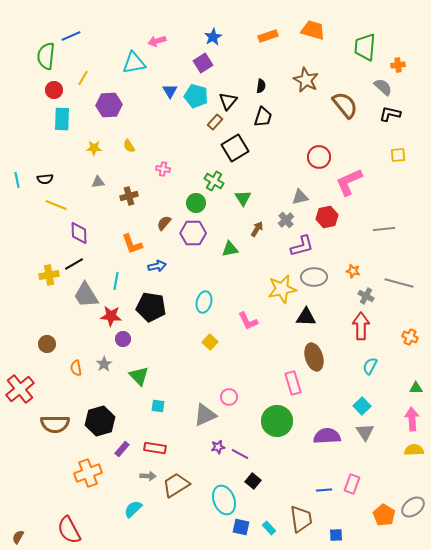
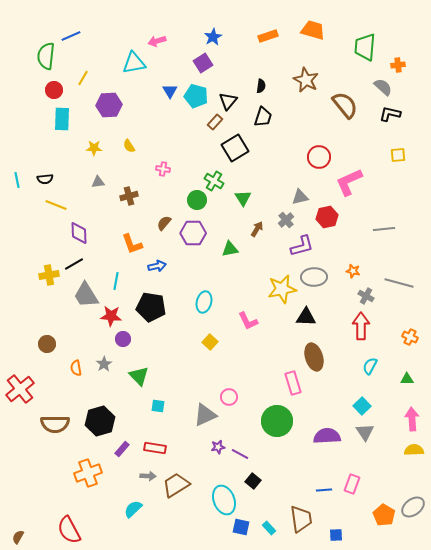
green circle at (196, 203): moved 1 px right, 3 px up
green triangle at (416, 388): moved 9 px left, 9 px up
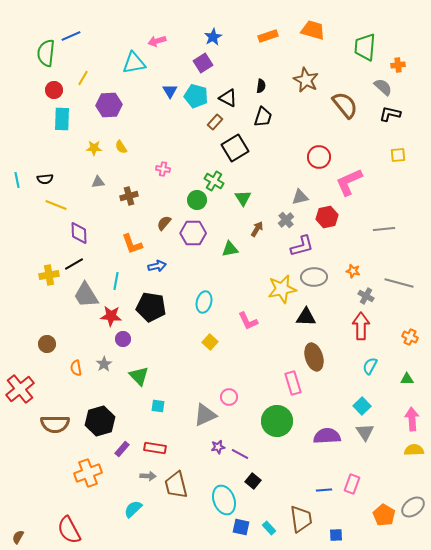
green semicircle at (46, 56): moved 3 px up
black triangle at (228, 101): moved 3 px up; rotated 42 degrees counterclockwise
yellow semicircle at (129, 146): moved 8 px left, 1 px down
brown trapezoid at (176, 485): rotated 72 degrees counterclockwise
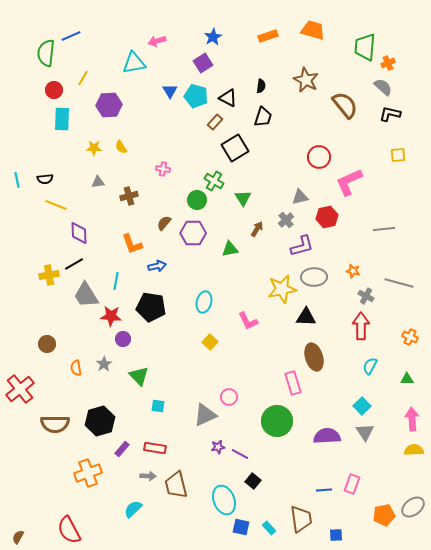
orange cross at (398, 65): moved 10 px left, 2 px up; rotated 16 degrees counterclockwise
orange pentagon at (384, 515): rotated 30 degrees clockwise
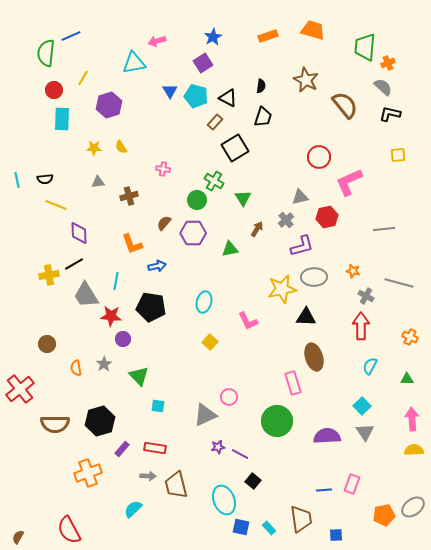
purple hexagon at (109, 105): rotated 15 degrees counterclockwise
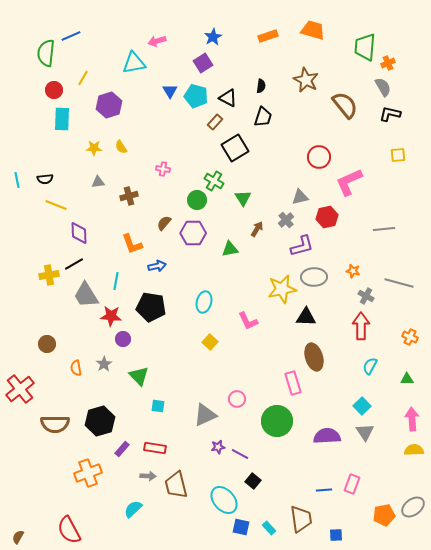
gray semicircle at (383, 87): rotated 18 degrees clockwise
pink circle at (229, 397): moved 8 px right, 2 px down
cyan ellipse at (224, 500): rotated 20 degrees counterclockwise
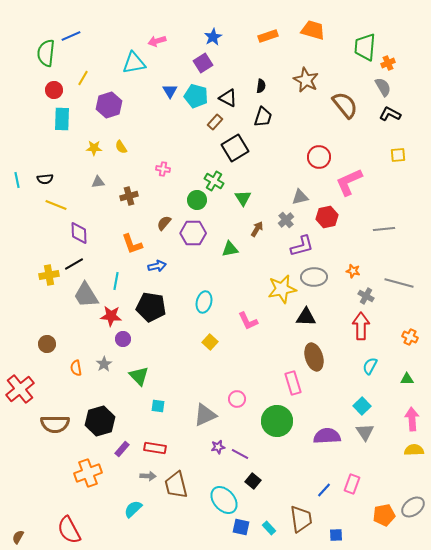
black L-shape at (390, 114): rotated 15 degrees clockwise
blue line at (324, 490): rotated 42 degrees counterclockwise
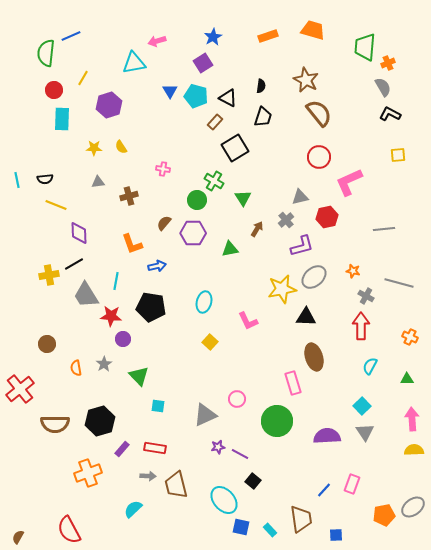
brown semicircle at (345, 105): moved 26 px left, 8 px down
gray ellipse at (314, 277): rotated 40 degrees counterclockwise
cyan rectangle at (269, 528): moved 1 px right, 2 px down
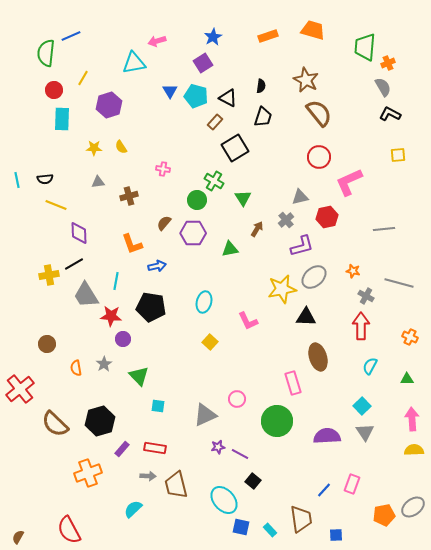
brown ellipse at (314, 357): moved 4 px right
brown semicircle at (55, 424): rotated 44 degrees clockwise
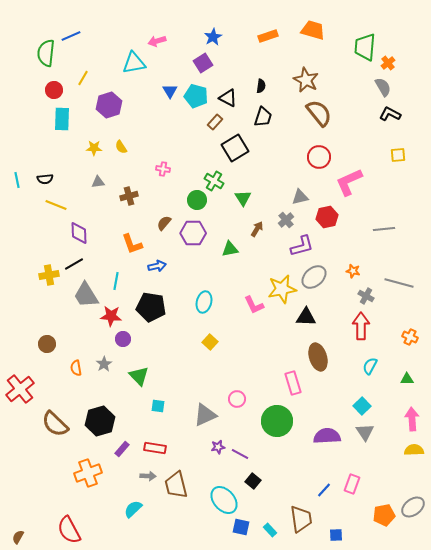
orange cross at (388, 63): rotated 16 degrees counterclockwise
pink L-shape at (248, 321): moved 6 px right, 16 px up
